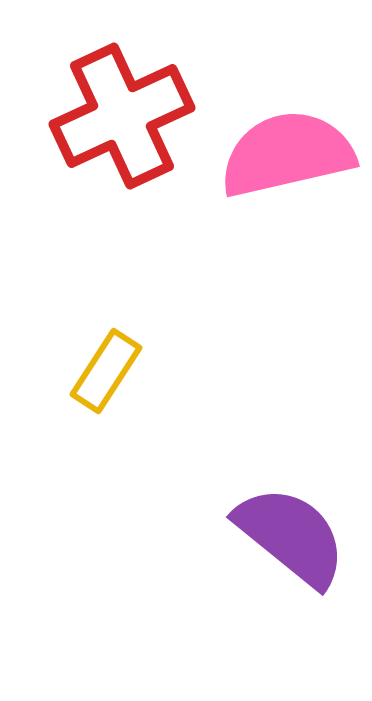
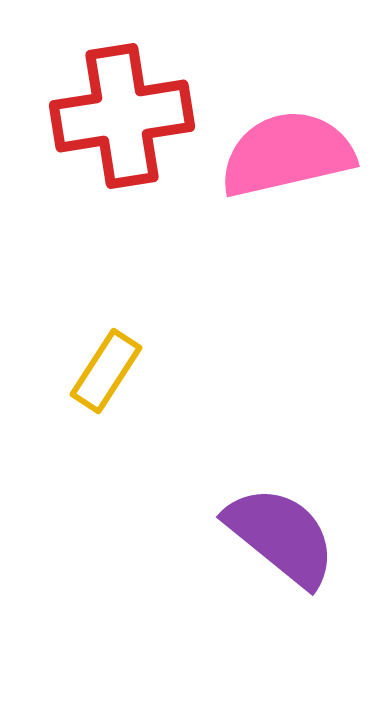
red cross: rotated 16 degrees clockwise
purple semicircle: moved 10 px left
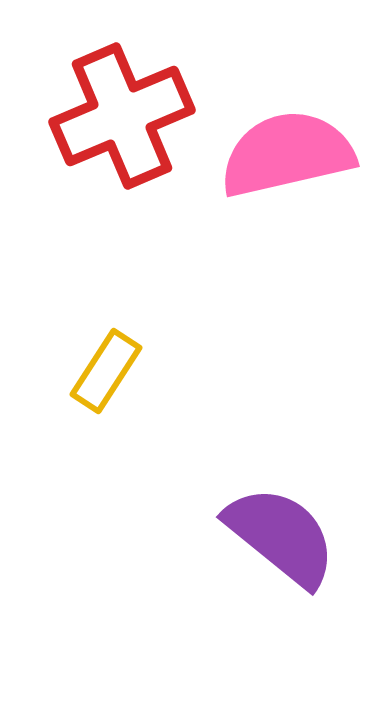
red cross: rotated 14 degrees counterclockwise
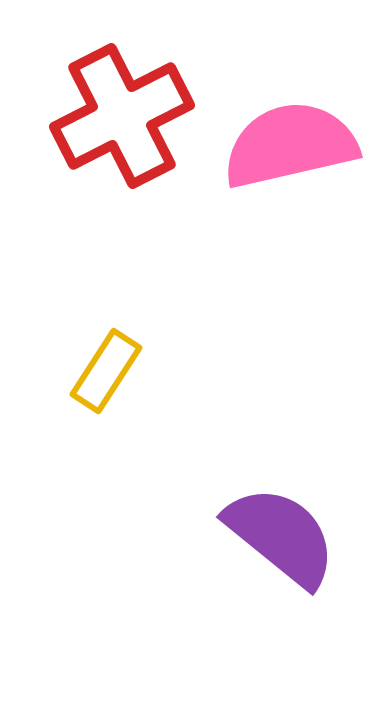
red cross: rotated 4 degrees counterclockwise
pink semicircle: moved 3 px right, 9 px up
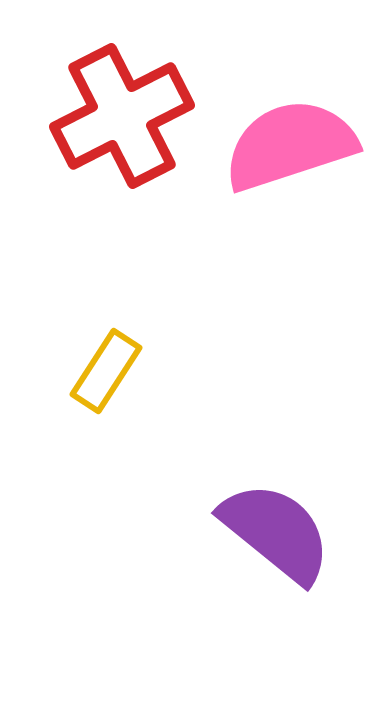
pink semicircle: rotated 5 degrees counterclockwise
purple semicircle: moved 5 px left, 4 px up
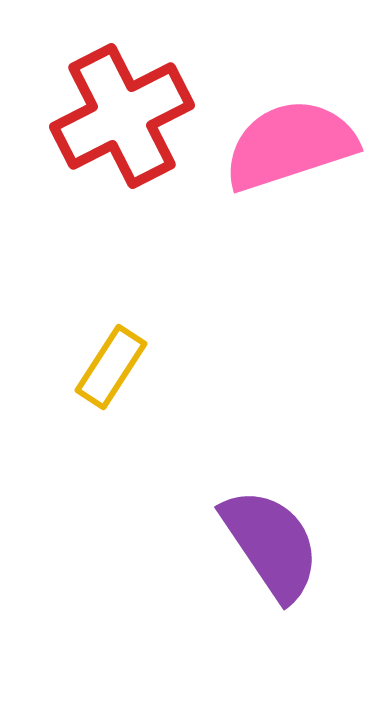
yellow rectangle: moved 5 px right, 4 px up
purple semicircle: moved 5 px left, 12 px down; rotated 17 degrees clockwise
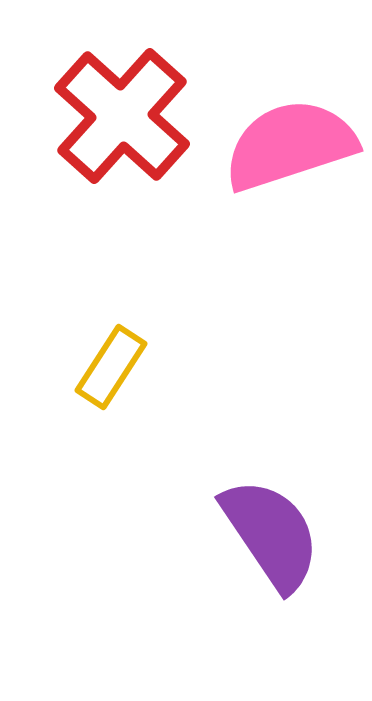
red cross: rotated 21 degrees counterclockwise
purple semicircle: moved 10 px up
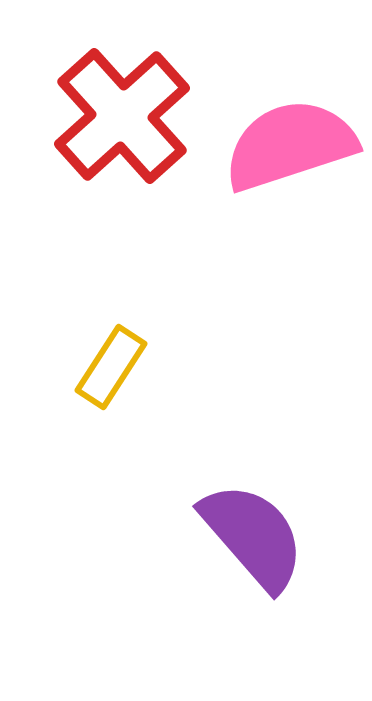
red cross: rotated 6 degrees clockwise
purple semicircle: moved 18 px left, 2 px down; rotated 7 degrees counterclockwise
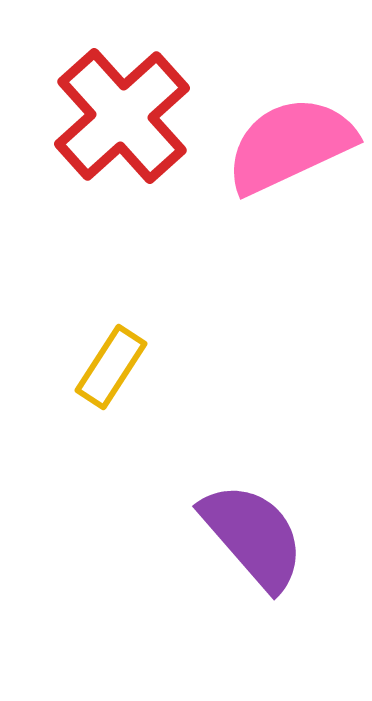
pink semicircle: rotated 7 degrees counterclockwise
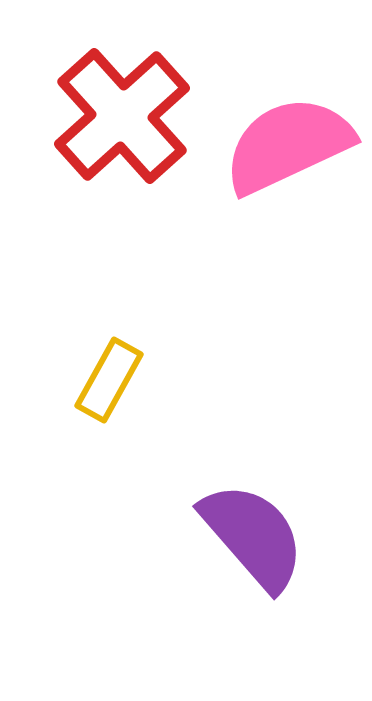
pink semicircle: moved 2 px left
yellow rectangle: moved 2 px left, 13 px down; rotated 4 degrees counterclockwise
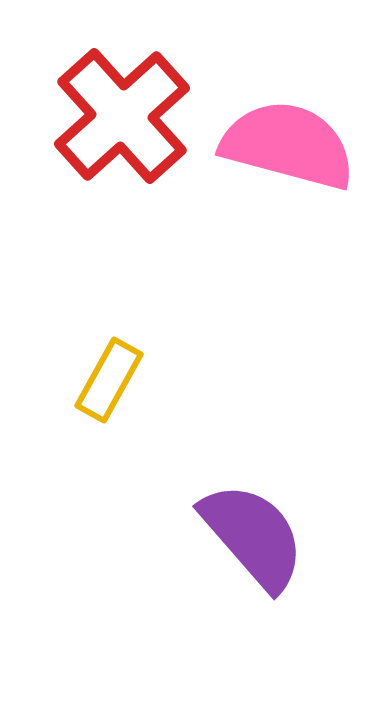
pink semicircle: rotated 40 degrees clockwise
